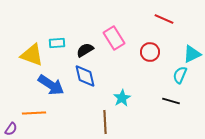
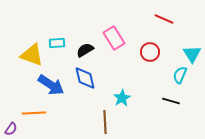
cyan triangle: rotated 36 degrees counterclockwise
blue diamond: moved 2 px down
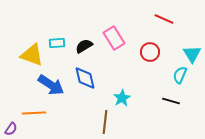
black semicircle: moved 1 px left, 4 px up
brown line: rotated 10 degrees clockwise
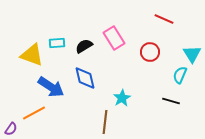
blue arrow: moved 2 px down
orange line: rotated 25 degrees counterclockwise
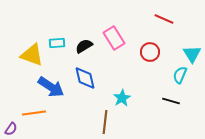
orange line: rotated 20 degrees clockwise
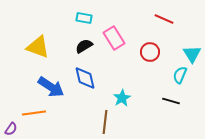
cyan rectangle: moved 27 px right, 25 px up; rotated 14 degrees clockwise
yellow triangle: moved 6 px right, 8 px up
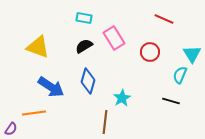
blue diamond: moved 3 px right, 3 px down; rotated 30 degrees clockwise
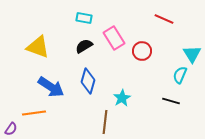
red circle: moved 8 px left, 1 px up
